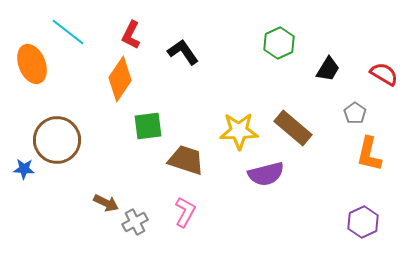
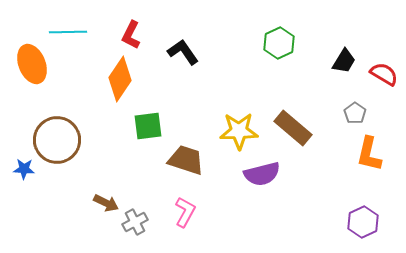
cyan line: rotated 39 degrees counterclockwise
black trapezoid: moved 16 px right, 8 px up
purple semicircle: moved 4 px left
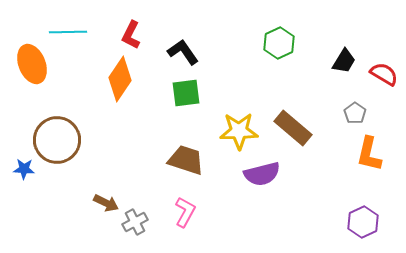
green square: moved 38 px right, 33 px up
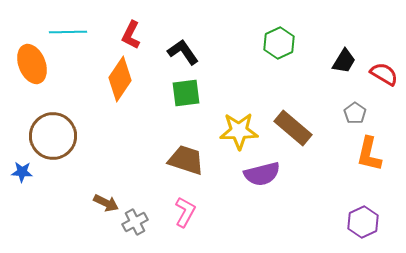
brown circle: moved 4 px left, 4 px up
blue star: moved 2 px left, 3 px down
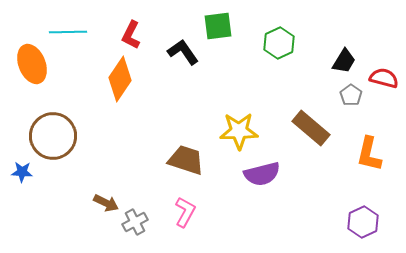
red semicircle: moved 4 px down; rotated 16 degrees counterclockwise
green square: moved 32 px right, 67 px up
gray pentagon: moved 4 px left, 18 px up
brown rectangle: moved 18 px right
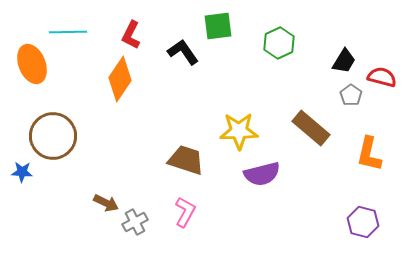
red semicircle: moved 2 px left, 1 px up
purple hexagon: rotated 20 degrees counterclockwise
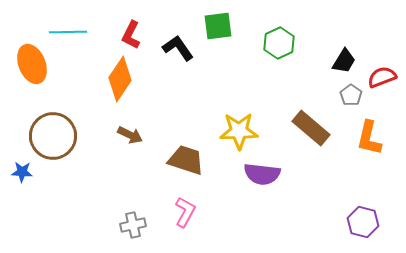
black L-shape: moved 5 px left, 4 px up
red semicircle: rotated 36 degrees counterclockwise
orange L-shape: moved 16 px up
purple semicircle: rotated 21 degrees clockwise
brown arrow: moved 24 px right, 68 px up
gray cross: moved 2 px left, 3 px down; rotated 15 degrees clockwise
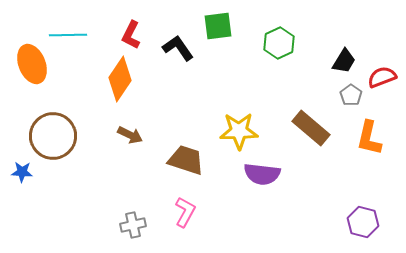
cyan line: moved 3 px down
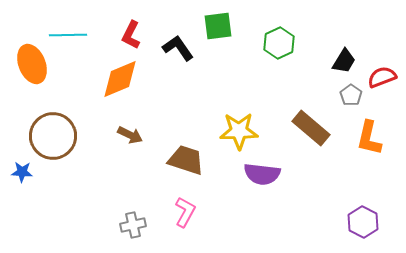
orange diamond: rotated 33 degrees clockwise
purple hexagon: rotated 12 degrees clockwise
